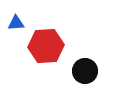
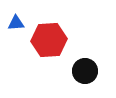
red hexagon: moved 3 px right, 6 px up
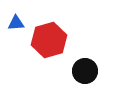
red hexagon: rotated 12 degrees counterclockwise
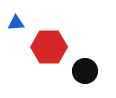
red hexagon: moved 7 px down; rotated 16 degrees clockwise
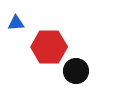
black circle: moved 9 px left
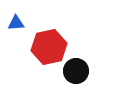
red hexagon: rotated 12 degrees counterclockwise
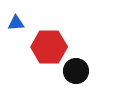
red hexagon: rotated 12 degrees clockwise
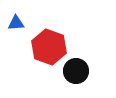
red hexagon: rotated 20 degrees clockwise
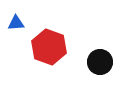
black circle: moved 24 px right, 9 px up
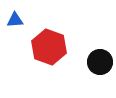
blue triangle: moved 1 px left, 3 px up
